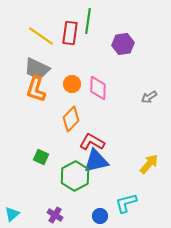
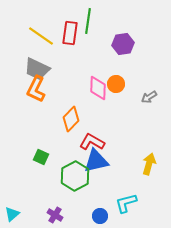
orange circle: moved 44 px right
orange L-shape: rotated 8 degrees clockwise
yellow arrow: rotated 25 degrees counterclockwise
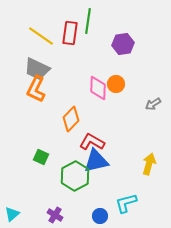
gray arrow: moved 4 px right, 7 px down
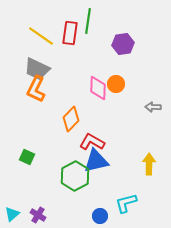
gray arrow: moved 3 px down; rotated 35 degrees clockwise
green square: moved 14 px left
yellow arrow: rotated 15 degrees counterclockwise
purple cross: moved 17 px left
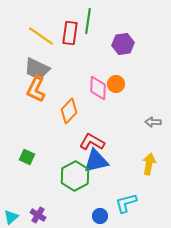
gray arrow: moved 15 px down
orange diamond: moved 2 px left, 8 px up
yellow arrow: rotated 10 degrees clockwise
cyan triangle: moved 1 px left, 3 px down
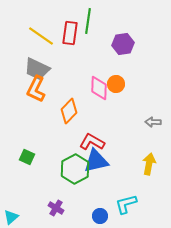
pink diamond: moved 1 px right
green hexagon: moved 7 px up
cyan L-shape: moved 1 px down
purple cross: moved 18 px right, 7 px up
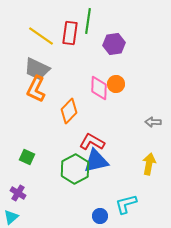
purple hexagon: moved 9 px left
purple cross: moved 38 px left, 15 px up
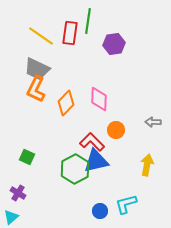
orange circle: moved 46 px down
pink diamond: moved 11 px down
orange diamond: moved 3 px left, 8 px up
red L-shape: rotated 15 degrees clockwise
yellow arrow: moved 2 px left, 1 px down
blue circle: moved 5 px up
